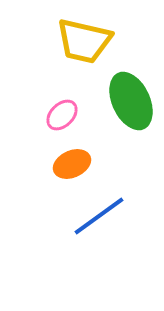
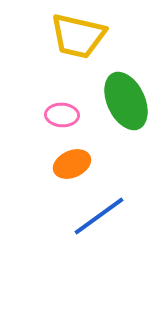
yellow trapezoid: moved 6 px left, 5 px up
green ellipse: moved 5 px left
pink ellipse: rotated 48 degrees clockwise
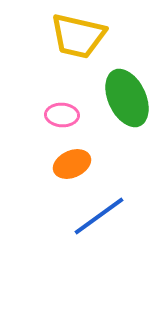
green ellipse: moved 1 px right, 3 px up
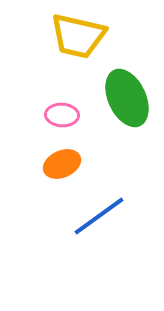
orange ellipse: moved 10 px left
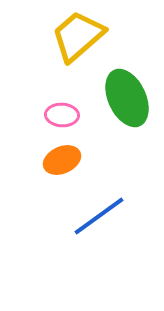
yellow trapezoid: rotated 126 degrees clockwise
orange ellipse: moved 4 px up
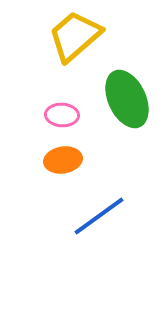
yellow trapezoid: moved 3 px left
green ellipse: moved 1 px down
orange ellipse: moved 1 px right; rotated 15 degrees clockwise
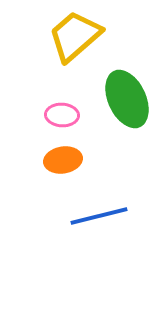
blue line: rotated 22 degrees clockwise
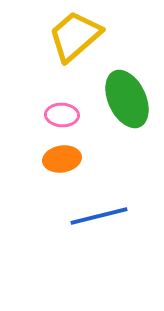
orange ellipse: moved 1 px left, 1 px up
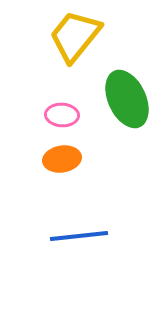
yellow trapezoid: rotated 10 degrees counterclockwise
blue line: moved 20 px left, 20 px down; rotated 8 degrees clockwise
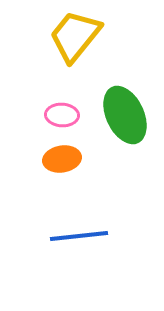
green ellipse: moved 2 px left, 16 px down
